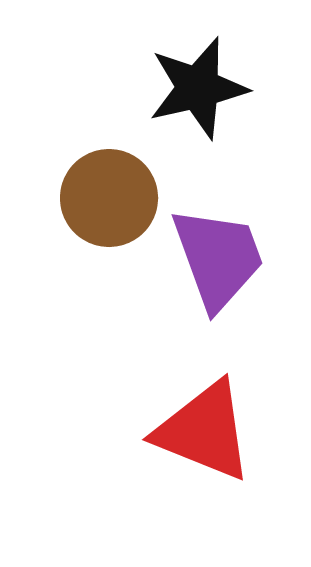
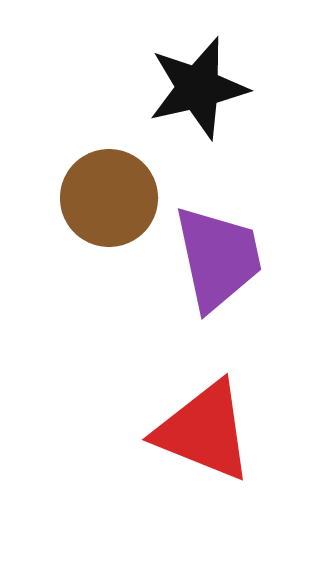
purple trapezoid: rotated 8 degrees clockwise
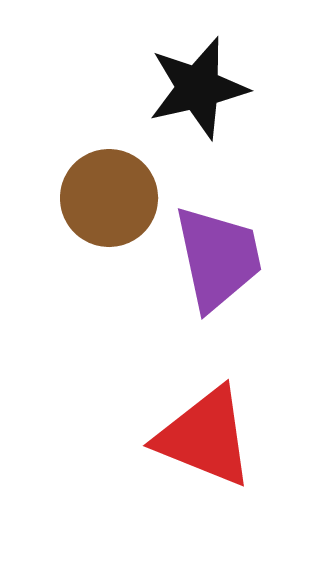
red triangle: moved 1 px right, 6 px down
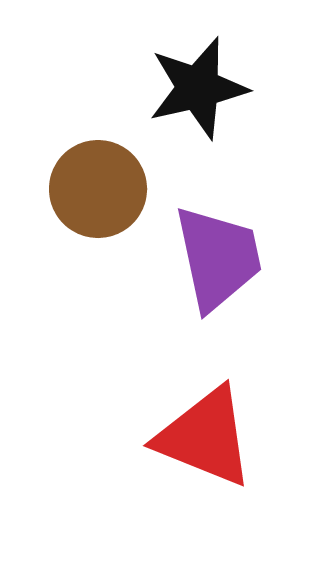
brown circle: moved 11 px left, 9 px up
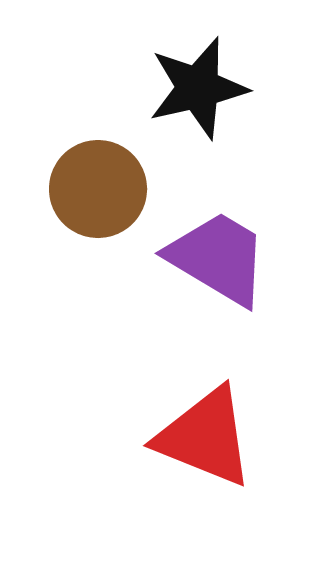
purple trapezoid: rotated 47 degrees counterclockwise
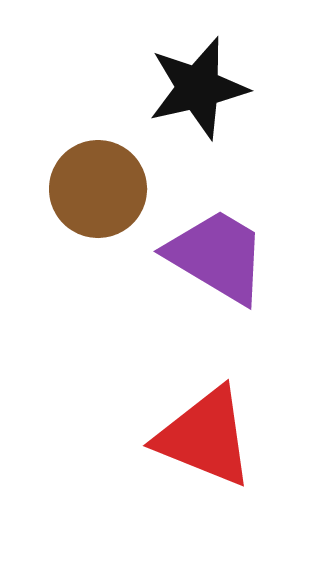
purple trapezoid: moved 1 px left, 2 px up
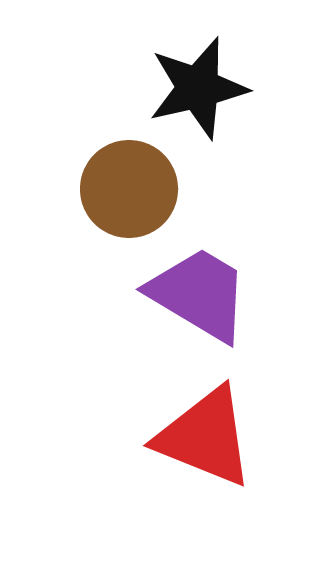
brown circle: moved 31 px right
purple trapezoid: moved 18 px left, 38 px down
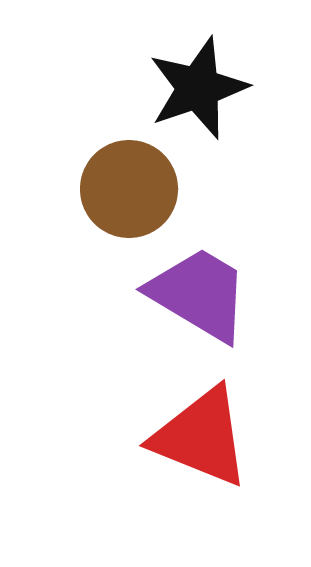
black star: rotated 6 degrees counterclockwise
red triangle: moved 4 px left
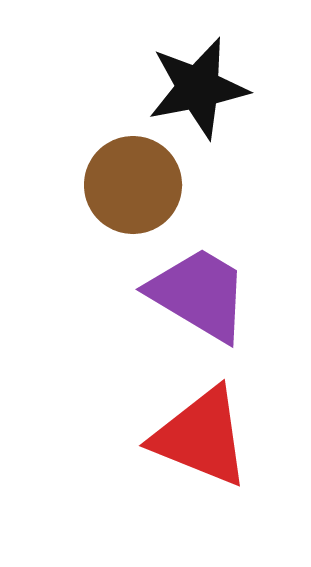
black star: rotated 8 degrees clockwise
brown circle: moved 4 px right, 4 px up
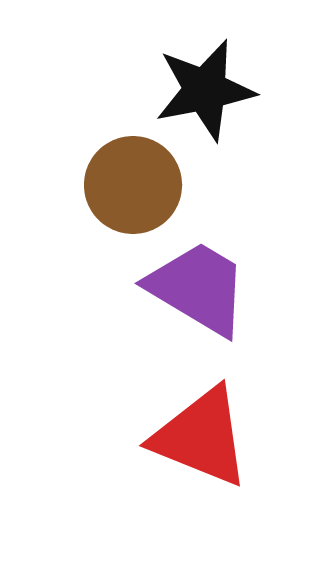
black star: moved 7 px right, 2 px down
purple trapezoid: moved 1 px left, 6 px up
